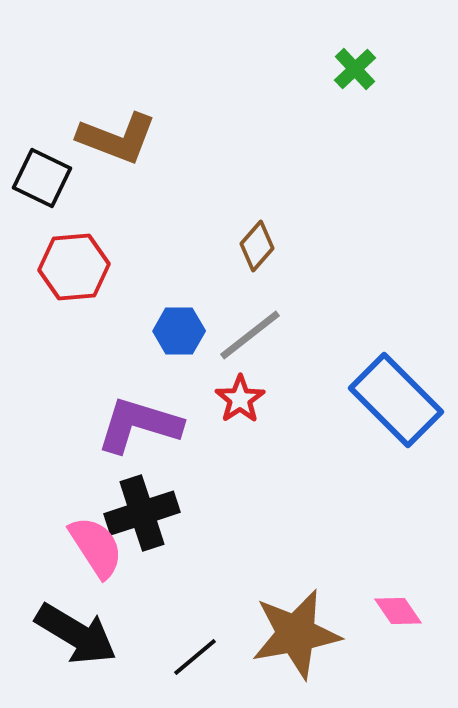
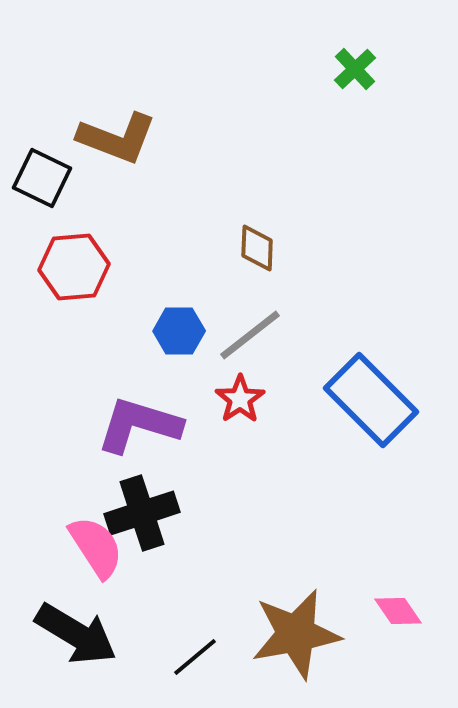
brown diamond: moved 2 px down; rotated 39 degrees counterclockwise
blue rectangle: moved 25 px left
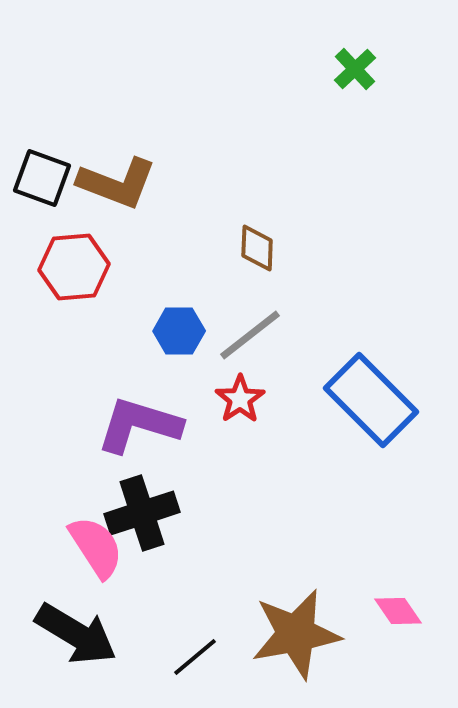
brown L-shape: moved 45 px down
black square: rotated 6 degrees counterclockwise
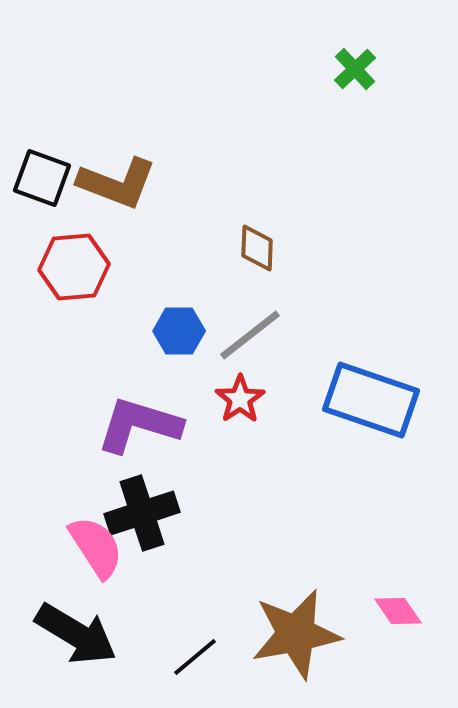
blue rectangle: rotated 26 degrees counterclockwise
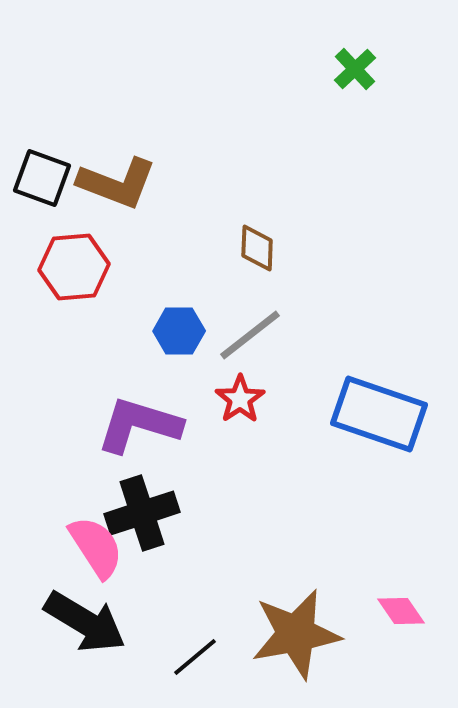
blue rectangle: moved 8 px right, 14 px down
pink diamond: moved 3 px right
black arrow: moved 9 px right, 12 px up
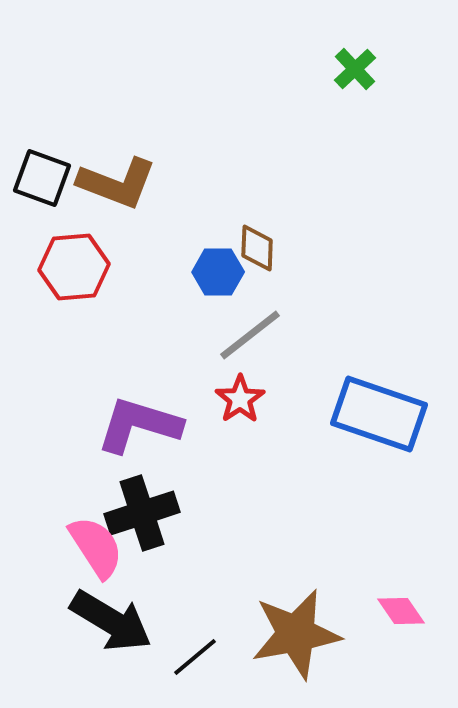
blue hexagon: moved 39 px right, 59 px up
black arrow: moved 26 px right, 1 px up
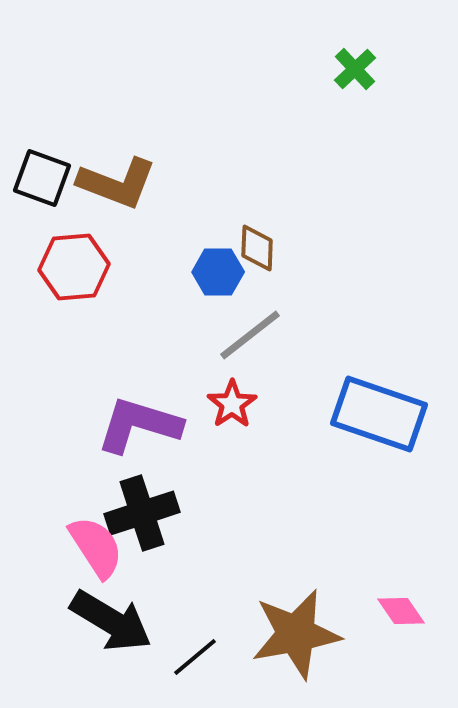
red star: moved 8 px left, 5 px down
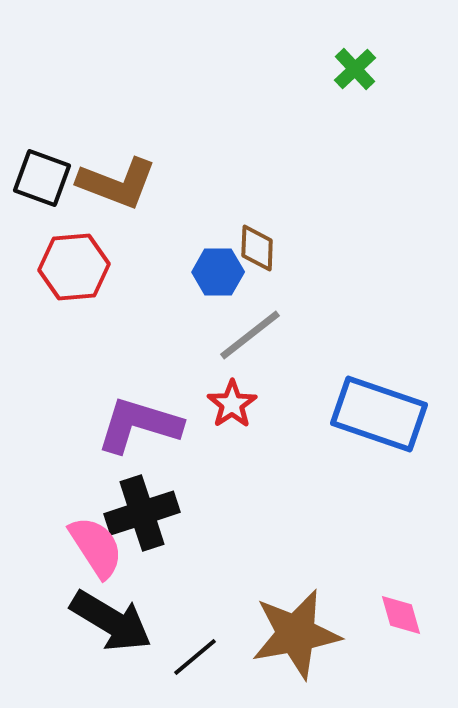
pink diamond: moved 4 px down; rotated 18 degrees clockwise
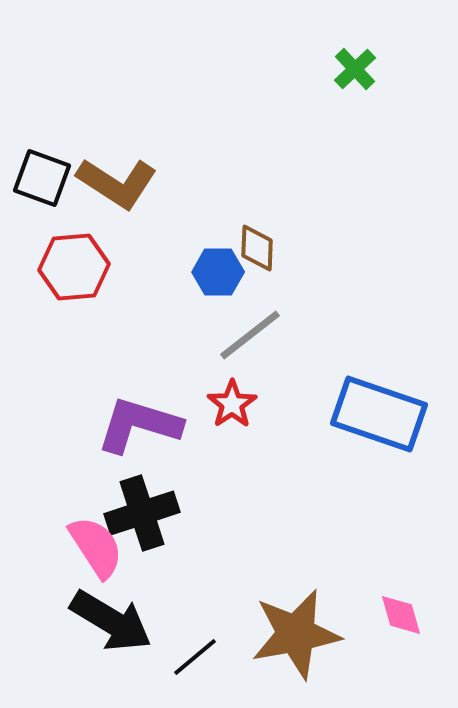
brown L-shape: rotated 12 degrees clockwise
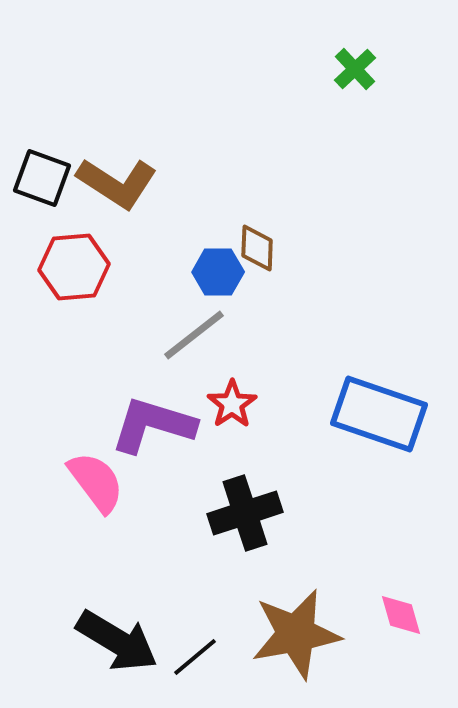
gray line: moved 56 px left
purple L-shape: moved 14 px right
black cross: moved 103 px right
pink semicircle: moved 65 px up; rotated 4 degrees counterclockwise
black arrow: moved 6 px right, 20 px down
